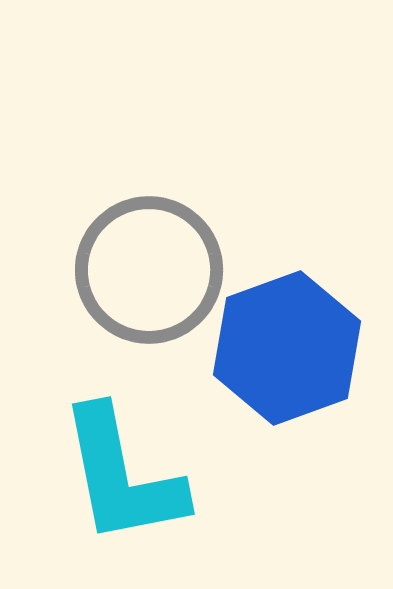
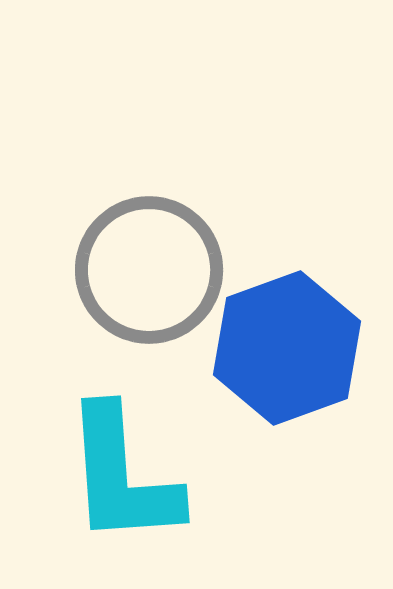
cyan L-shape: rotated 7 degrees clockwise
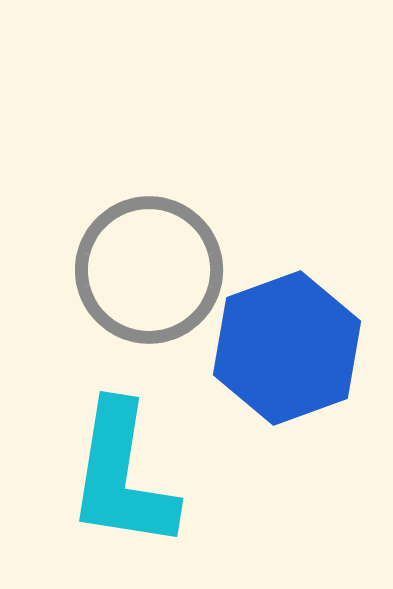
cyan L-shape: rotated 13 degrees clockwise
